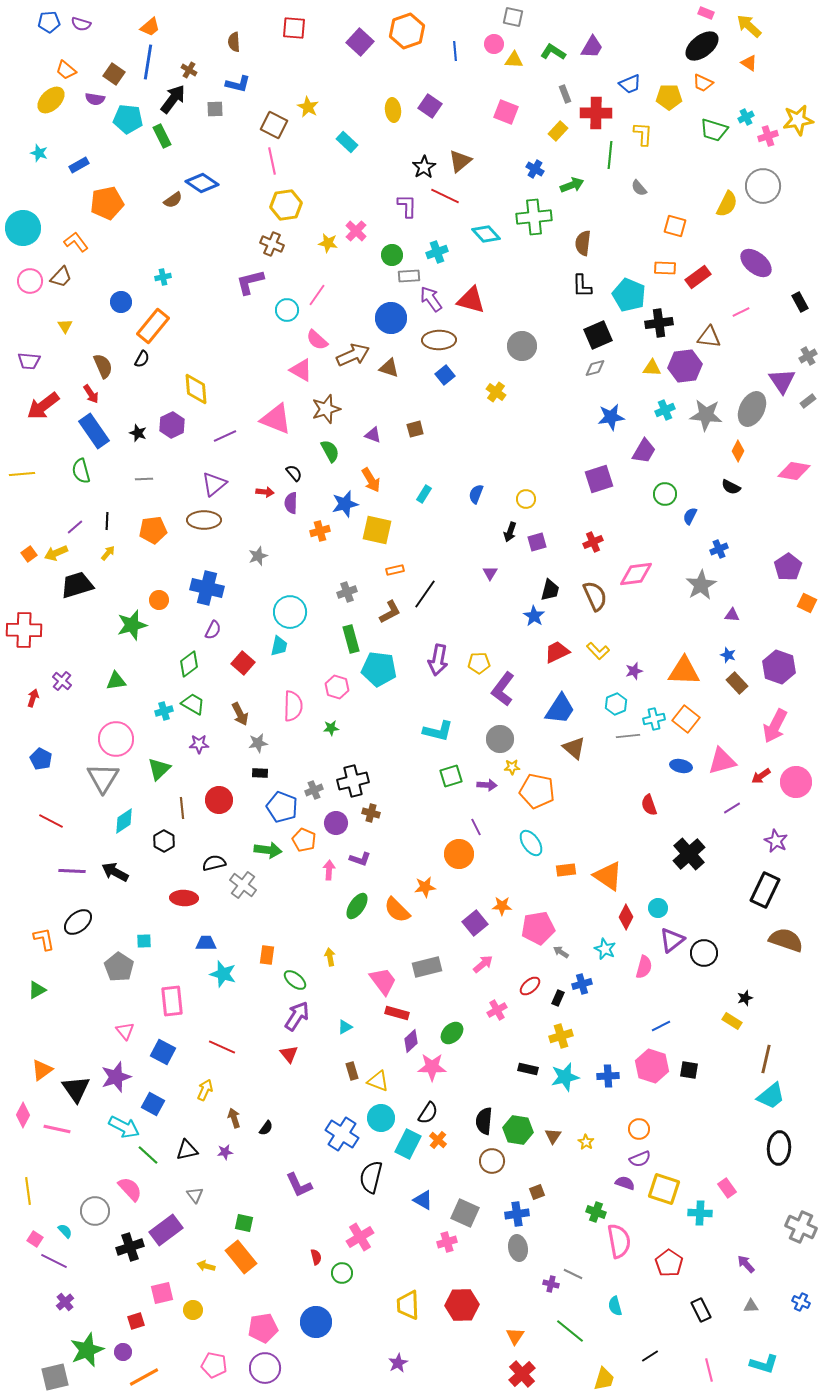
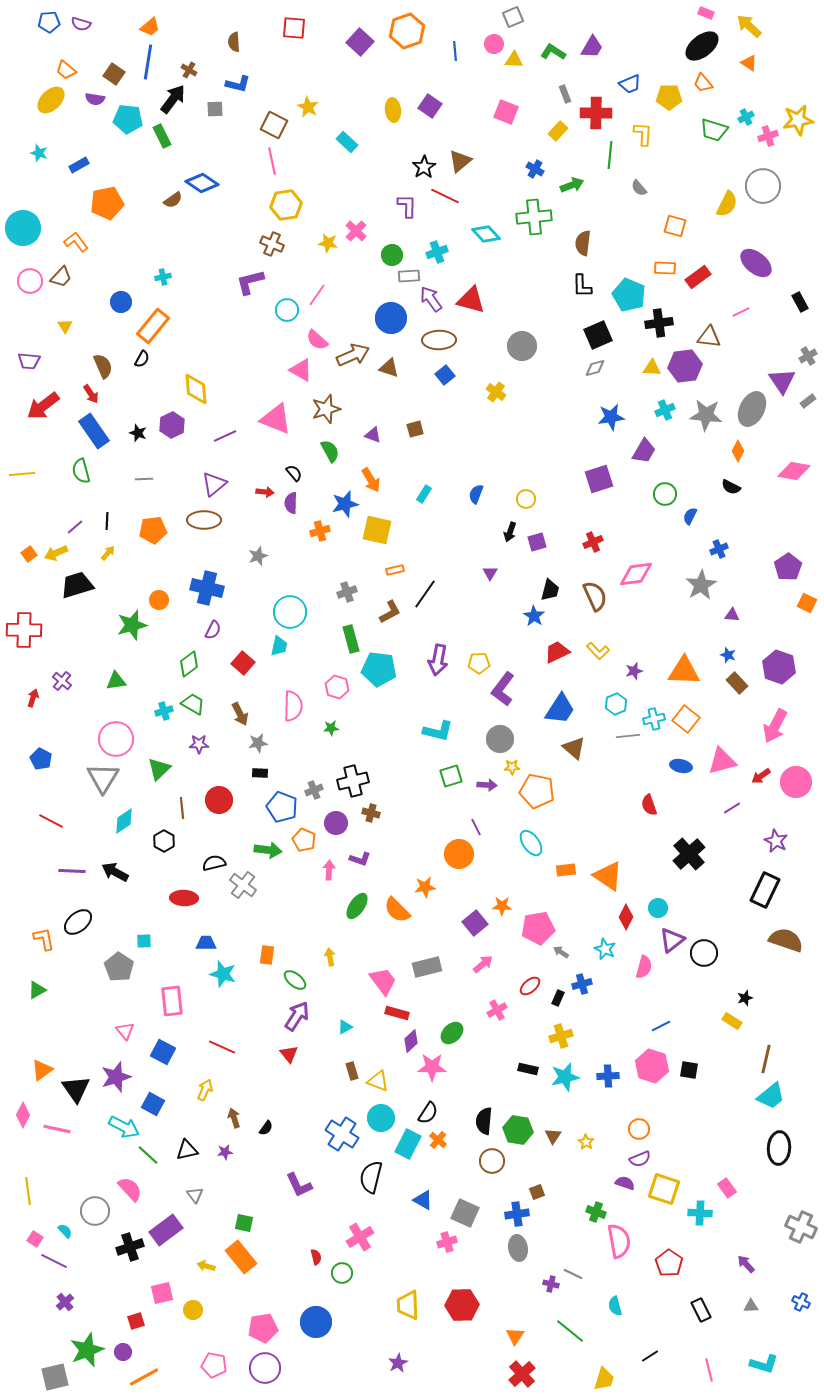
gray square at (513, 17): rotated 35 degrees counterclockwise
orange trapezoid at (703, 83): rotated 25 degrees clockwise
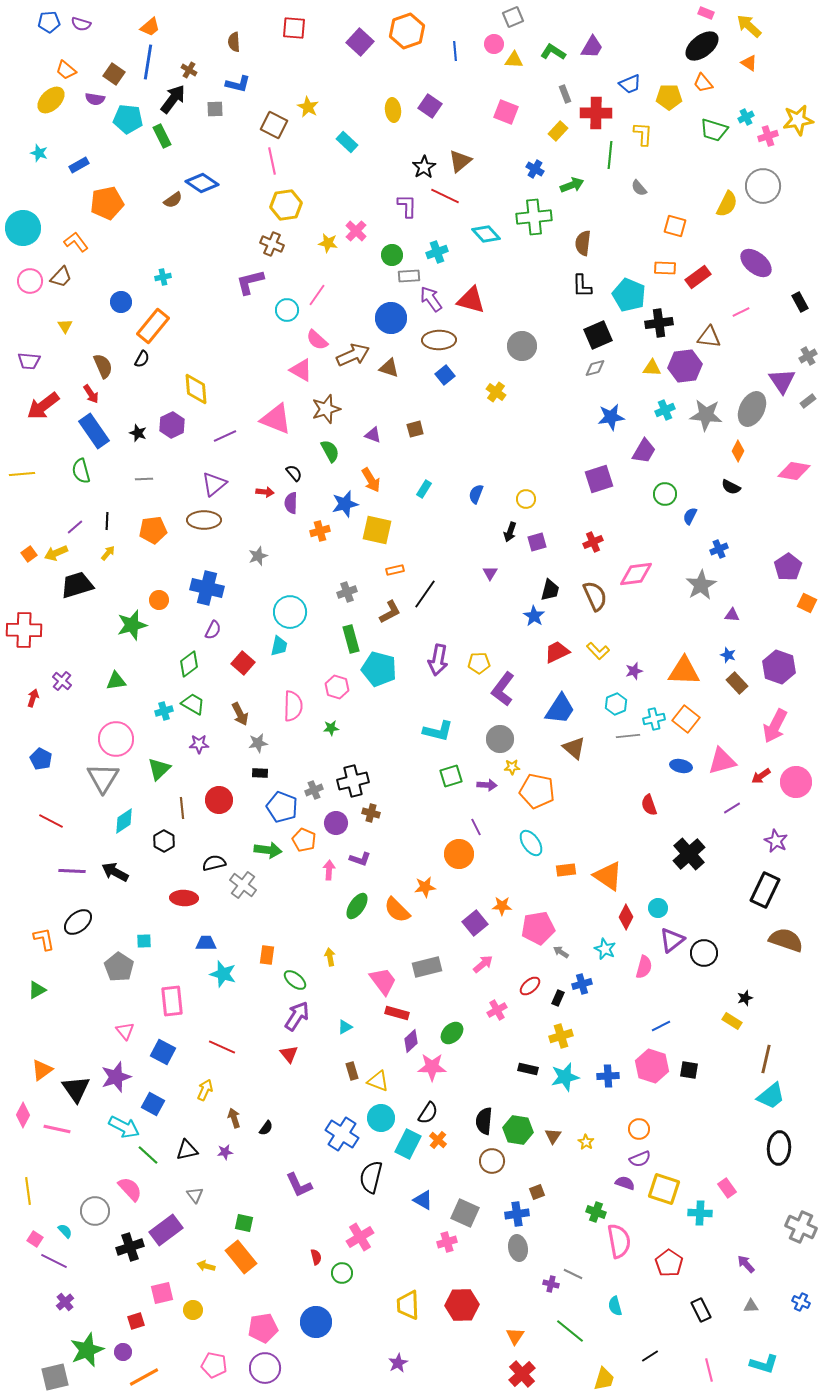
cyan rectangle at (424, 494): moved 5 px up
cyan pentagon at (379, 669): rotated 8 degrees clockwise
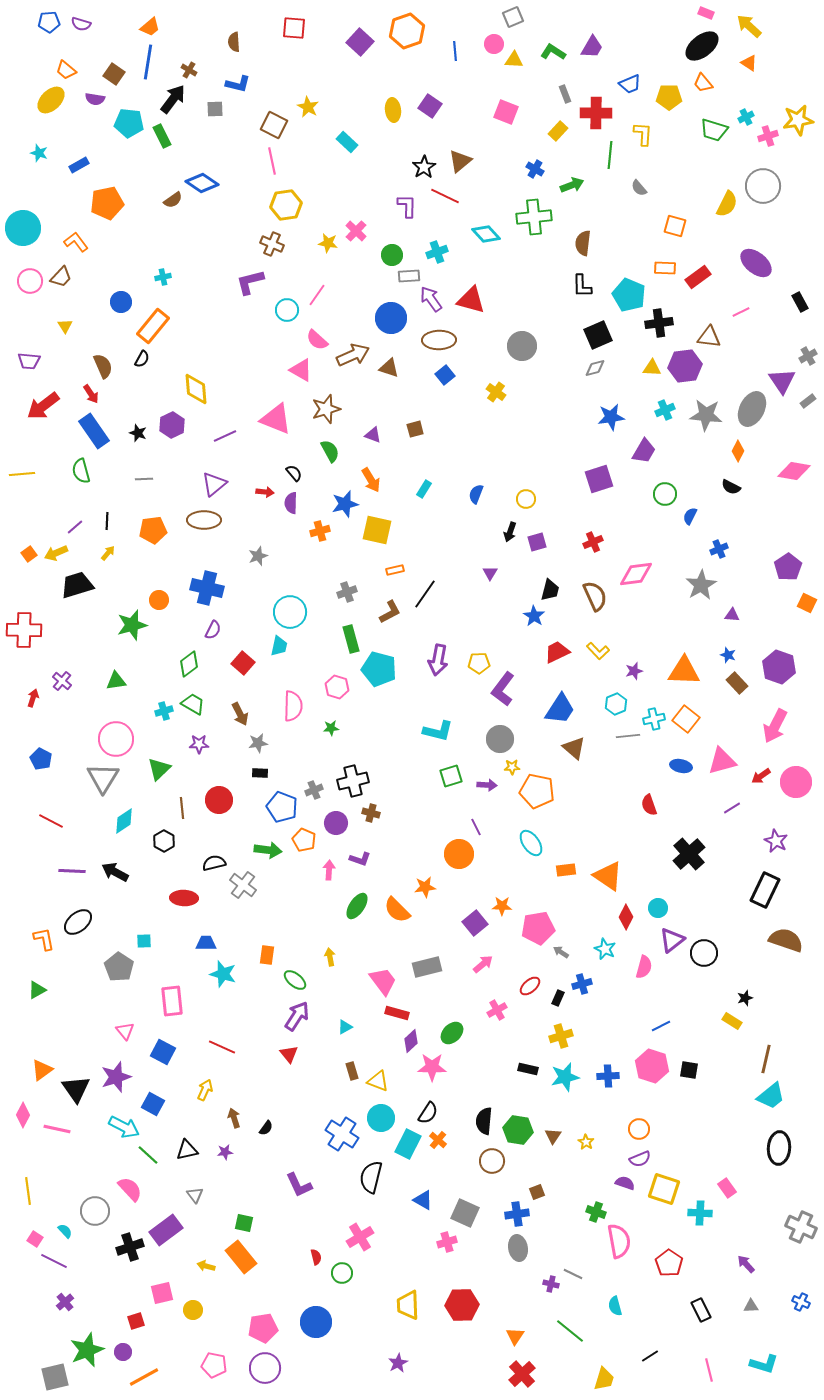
cyan pentagon at (128, 119): moved 1 px right, 4 px down
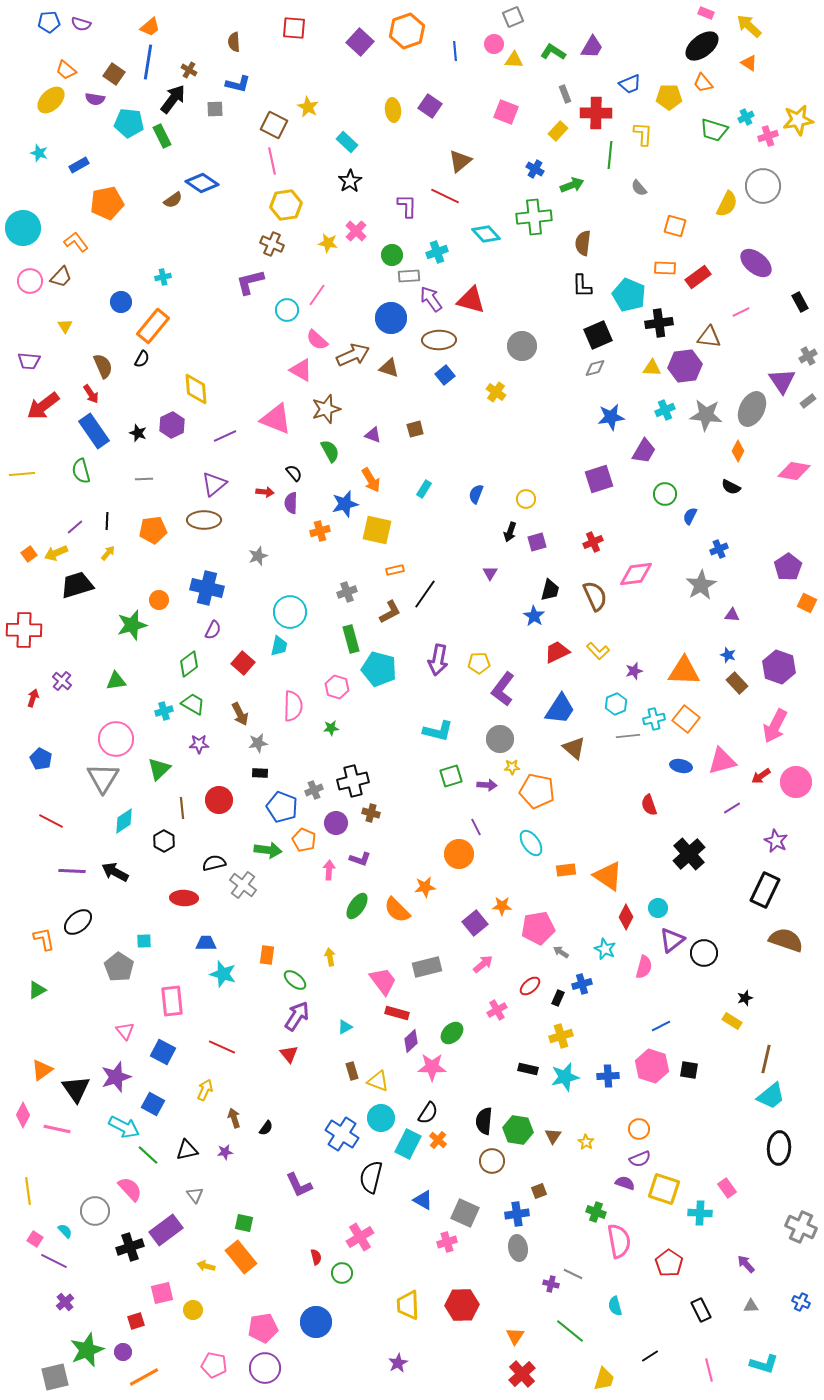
black star at (424, 167): moved 74 px left, 14 px down
brown square at (537, 1192): moved 2 px right, 1 px up
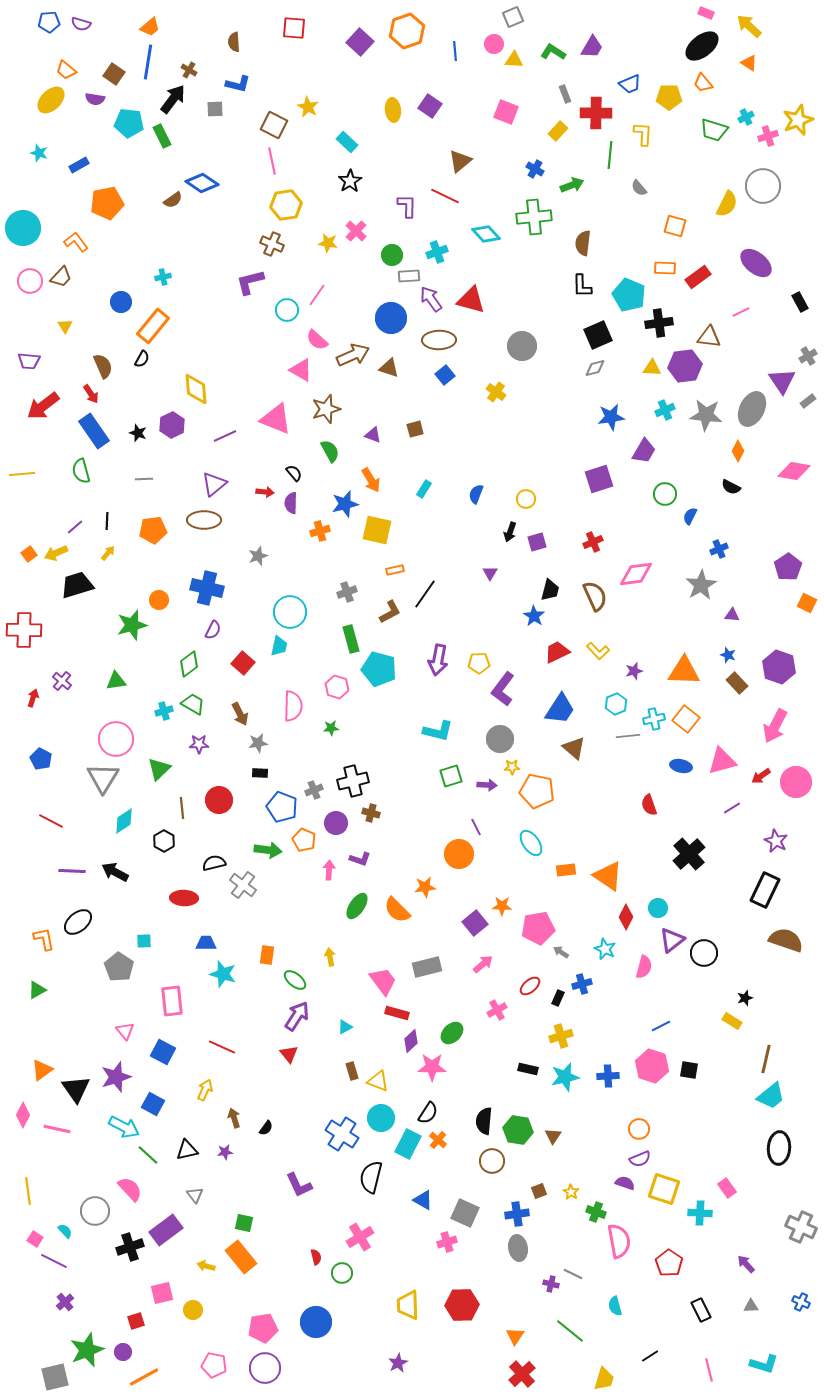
yellow star at (798, 120): rotated 12 degrees counterclockwise
yellow star at (586, 1142): moved 15 px left, 50 px down
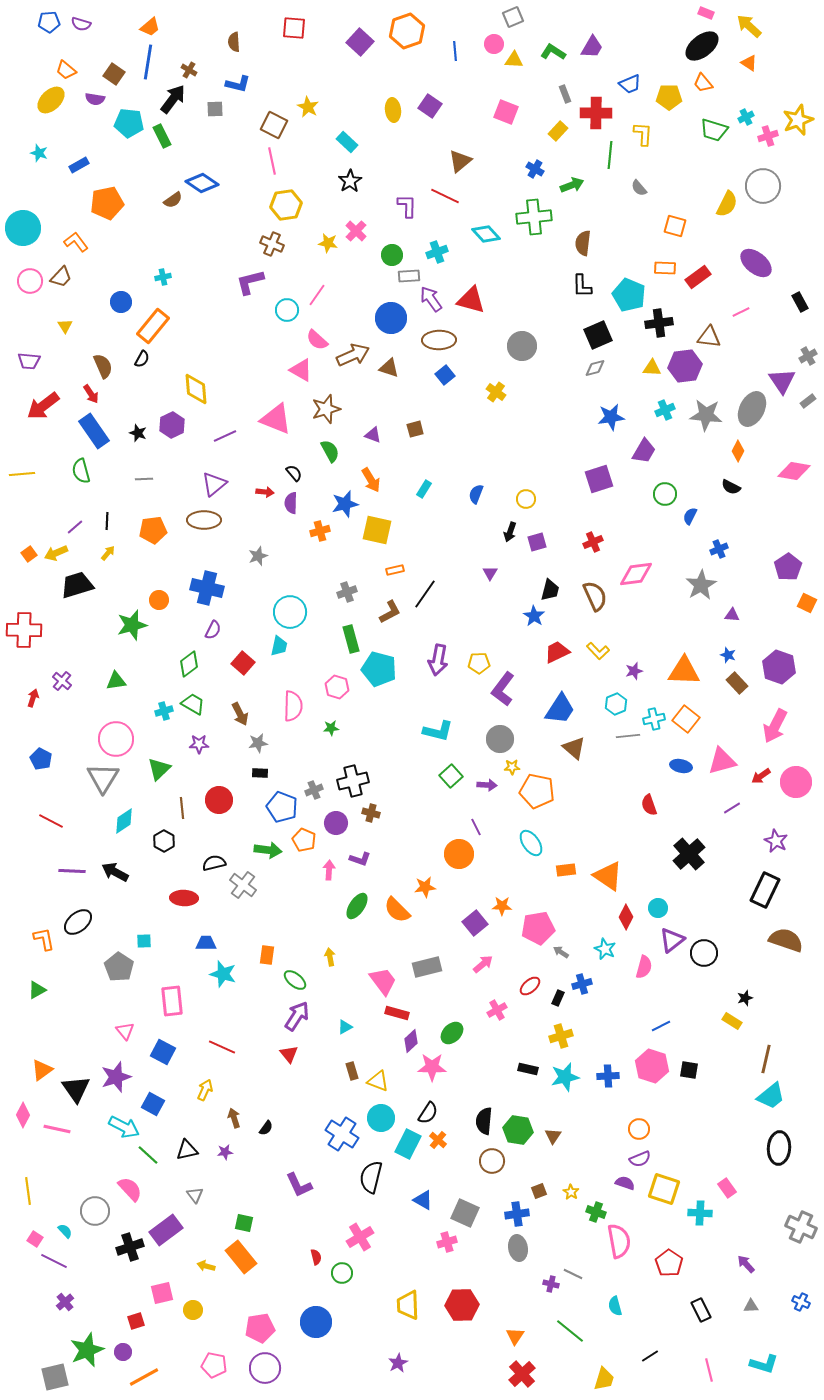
green square at (451, 776): rotated 25 degrees counterclockwise
pink pentagon at (263, 1328): moved 3 px left
